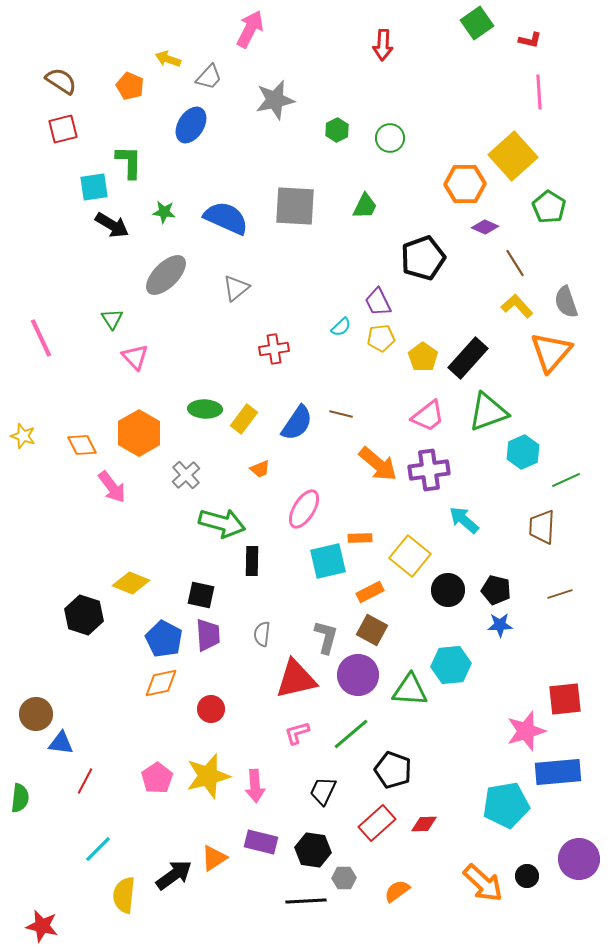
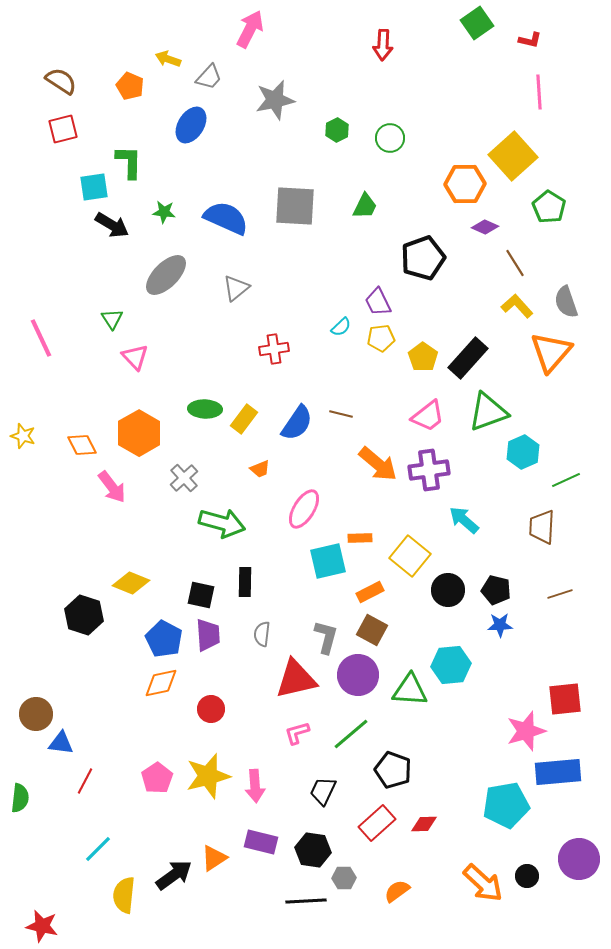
gray cross at (186, 475): moved 2 px left, 3 px down
black rectangle at (252, 561): moved 7 px left, 21 px down
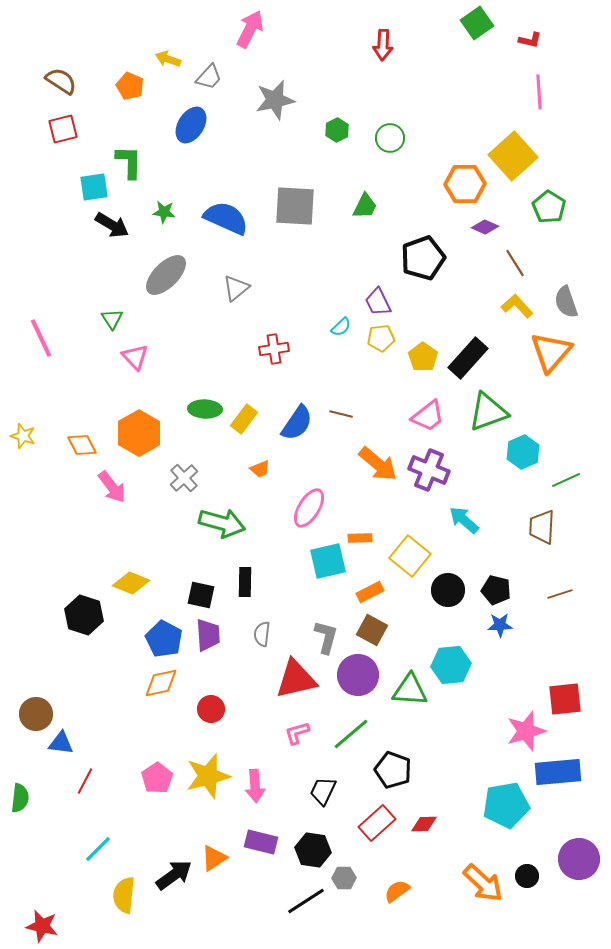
purple cross at (429, 470): rotated 30 degrees clockwise
pink ellipse at (304, 509): moved 5 px right, 1 px up
black line at (306, 901): rotated 30 degrees counterclockwise
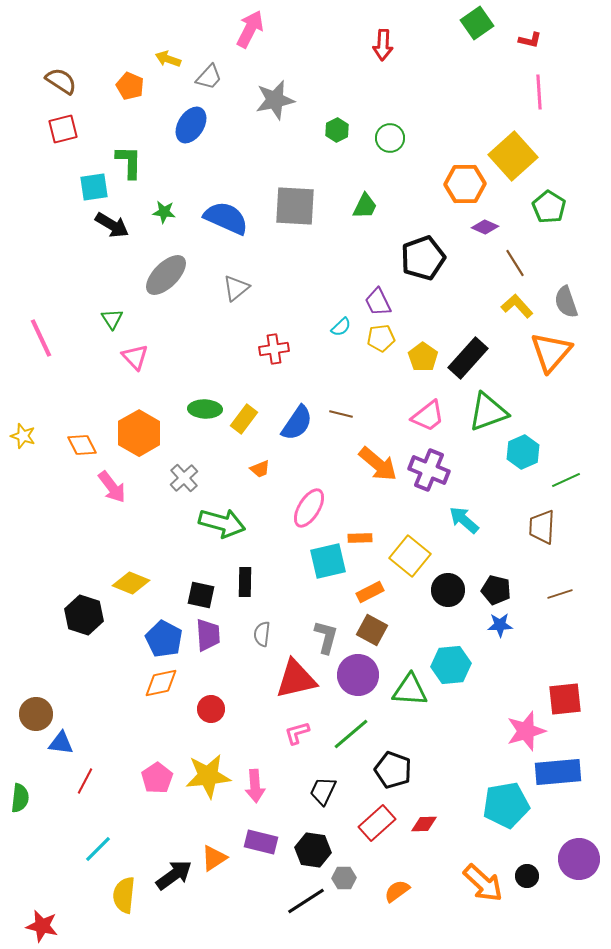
yellow star at (208, 776): rotated 9 degrees clockwise
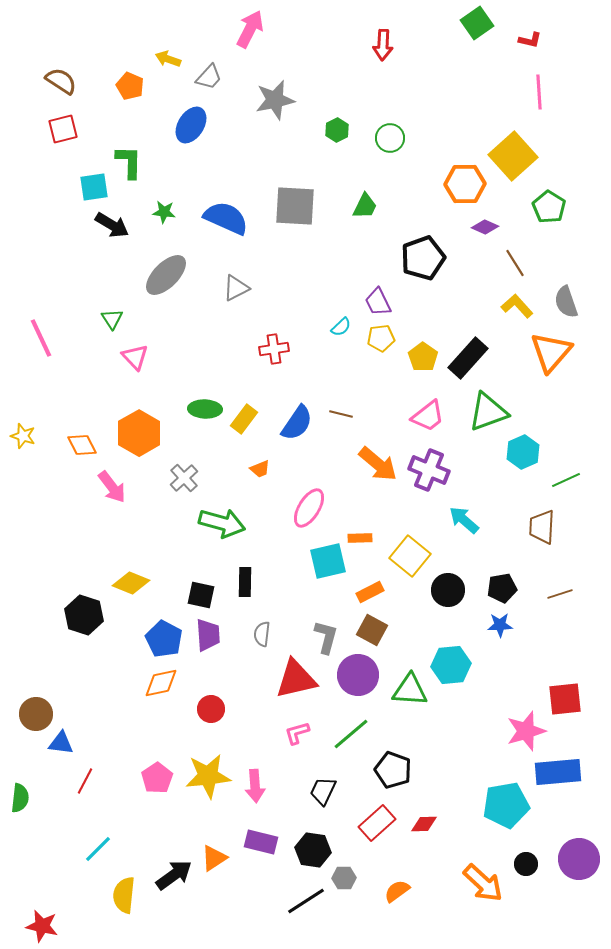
gray triangle at (236, 288): rotated 12 degrees clockwise
black pentagon at (496, 590): moved 6 px right, 2 px up; rotated 24 degrees counterclockwise
black circle at (527, 876): moved 1 px left, 12 px up
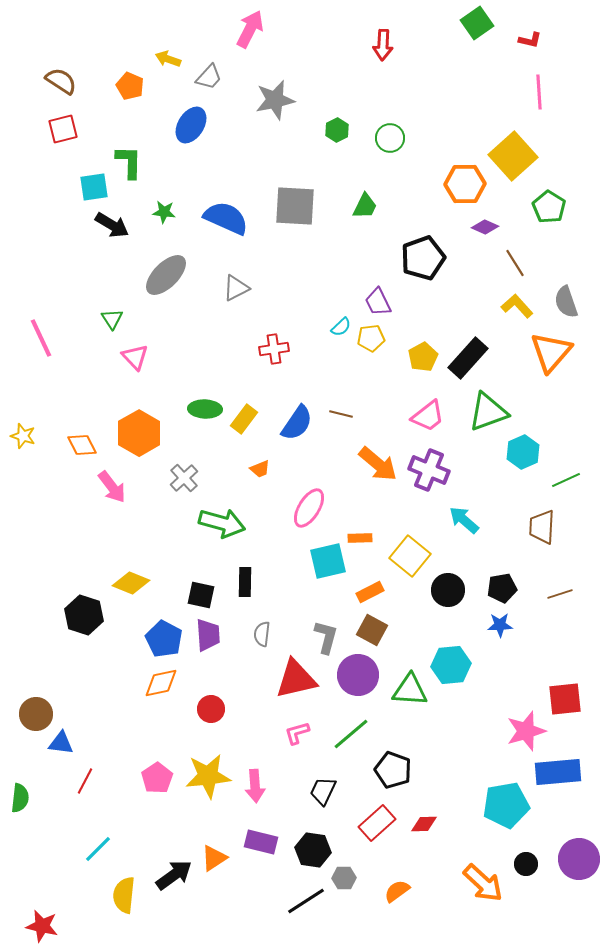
yellow pentagon at (381, 338): moved 10 px left
yellow pentagon at (423, 357): rotated 8 degrees clockwise
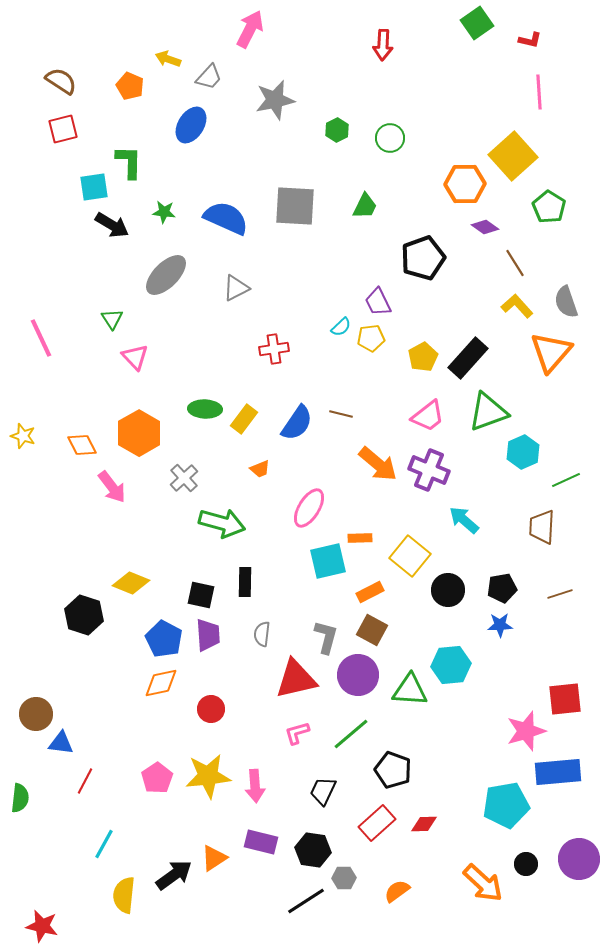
purple diamond at (485, 227): rotated 12 degrees clockwise
cyan line at (98, 849): moved 6 px right, 5 px up; rotated 16 degrees counterclockwise
